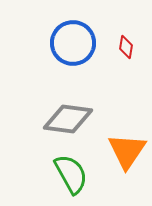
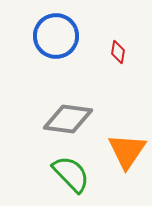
blue circle: moved 17 px left, 7 px up
red diamond: moved 8 px left, 5 px down
green semicircle: rotated 15 degrees counterclockwise
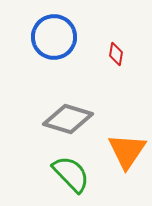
blue circle: moved 2 px left, 1 px down
red diamond: moved 2 px left, 2 px down
gray diamond: rotated 9 degrees clockwise
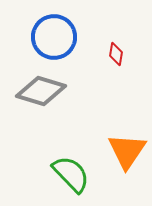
gray diamond: moved 27 px left, 28 px up
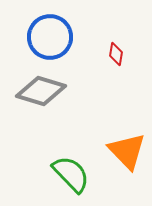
blue circle: moved 4 px left
orange triangle: rotated 18 degrees counterclockwise
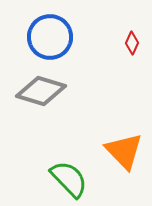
red diamond: moved 16 px right, 11 px up; rotated 15 degrees clockwise
orange triangle: moved 3 px left
green semicircle: moved 2 px left, 5 px down
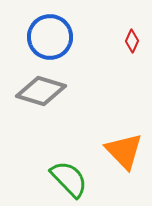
red diamond: moved 2 px up
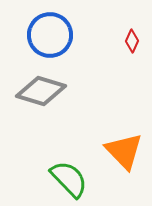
blue circle: moved 2 px up
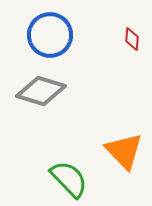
red diamond: moved 2 px up; rotated 20 degrees counterclockwise
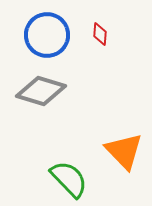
blue circle: moved 3 px left
red diamond: moved 32 px left, 5 px up
